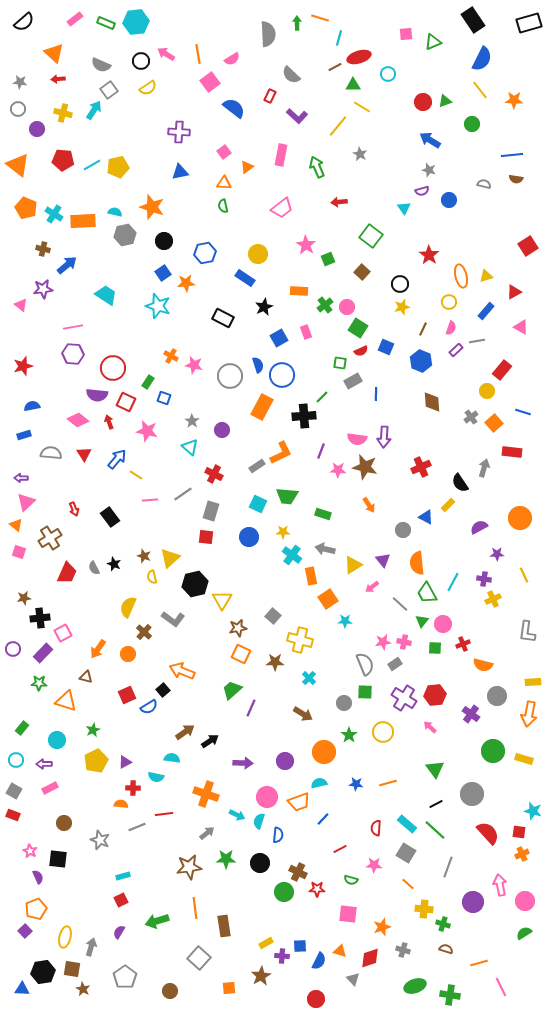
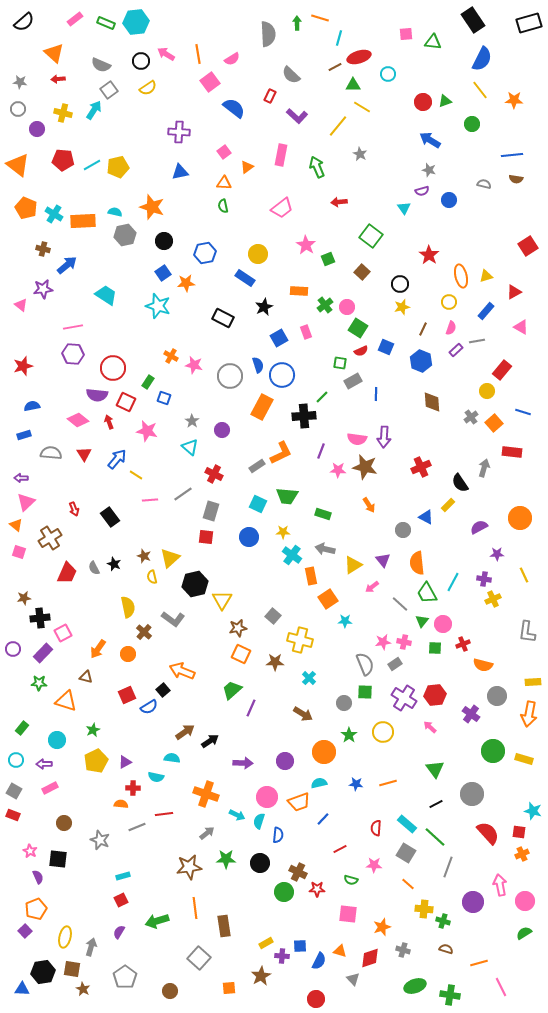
green triangle at (433, 42): rotated 30 degrees clockwise
yellow semicircle at (128, 607): rotated 145 degrees clockwise
green line at (435, 830): moved 7 px down
green cross at (443, 924): moved 3 px up
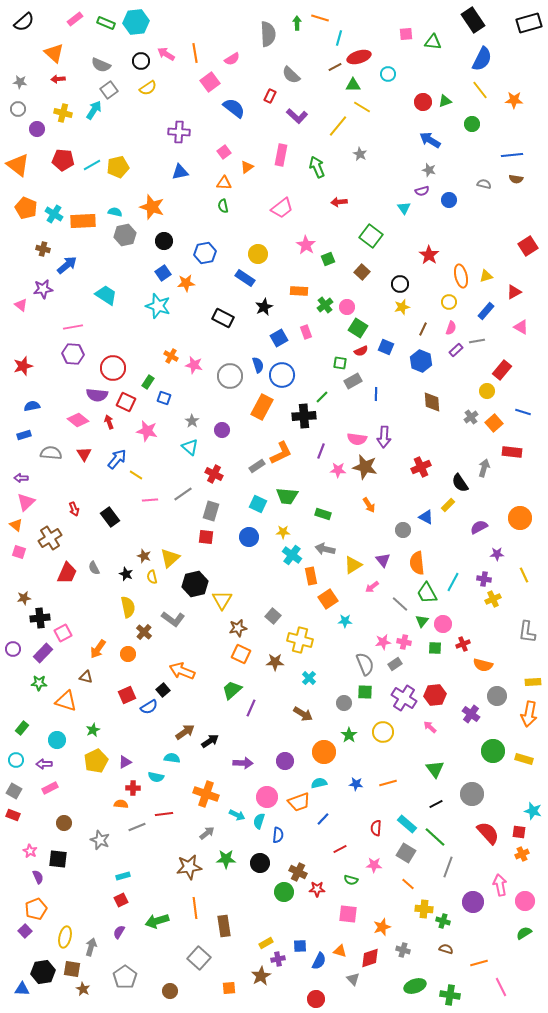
orange line at (198, 54): moved 3 px left, 1 px up
black star at (114, 564): moved 12 px right, 10 px down
purple cross at (282, 956): moved 4 px left, 3 px down; rotated 16 degrees counterclockwise
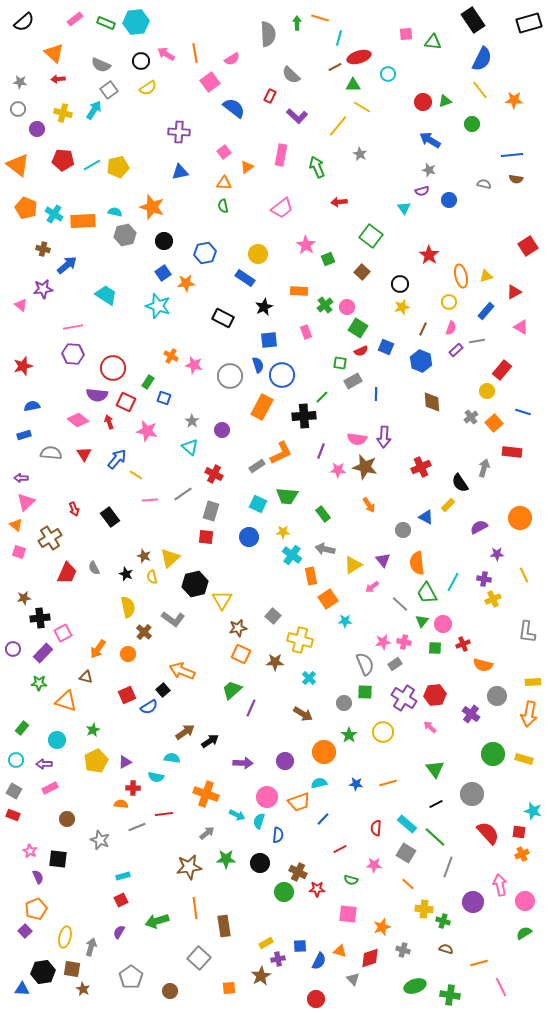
blue square at (279, 338): moved 10 px left, 2 px down; rotated 24 degrees clockwise
green rectangle at (323, 514): rotated 35 degrees clockwise
green circle at (493, 751): moved 3 px down
brown circle at (64, 823): moved 3 px right, 4 px up
gray pentagon at (125, 977): moved 6 px right
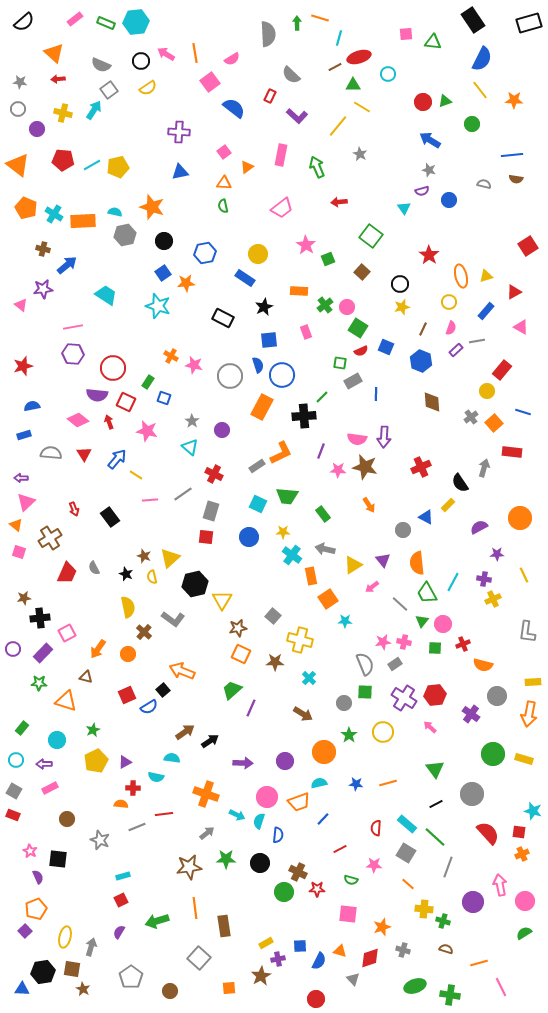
pink square at (63, 633): moved 4 px right
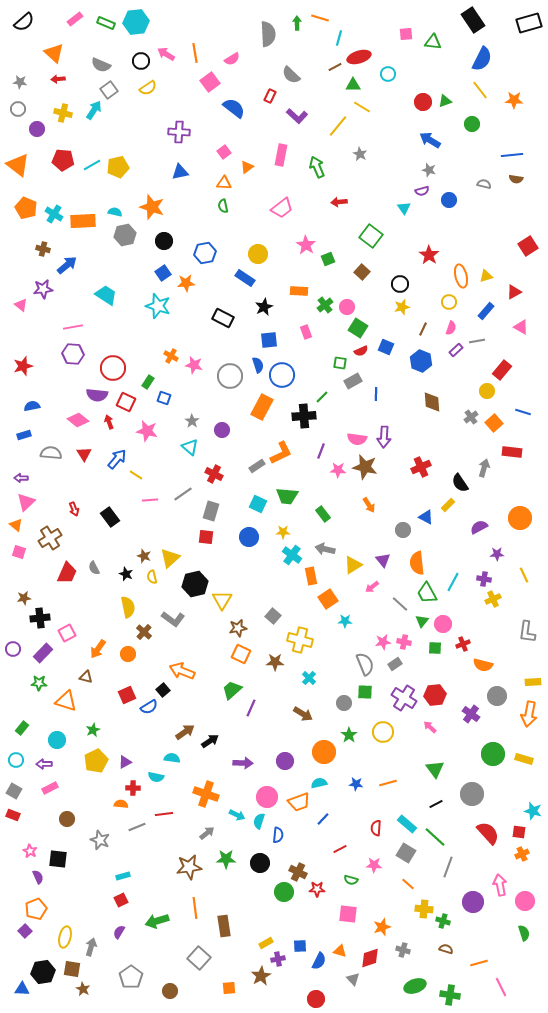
green semicircle at (524, 933): rotated 105 degrees clockwise
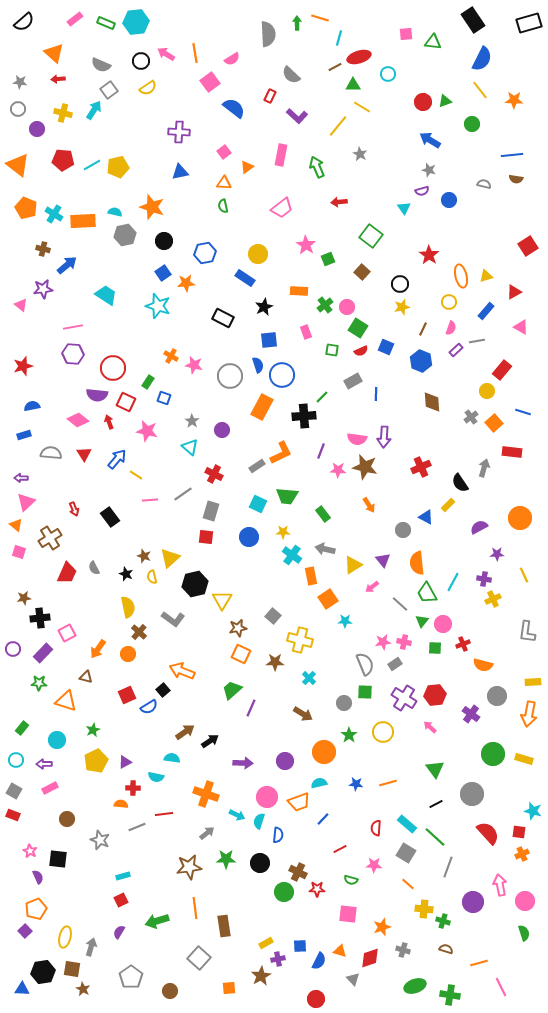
green square at (340, 363): moved 8 px left, 13 px up
brown cross at (144, 632): moved 5 px left
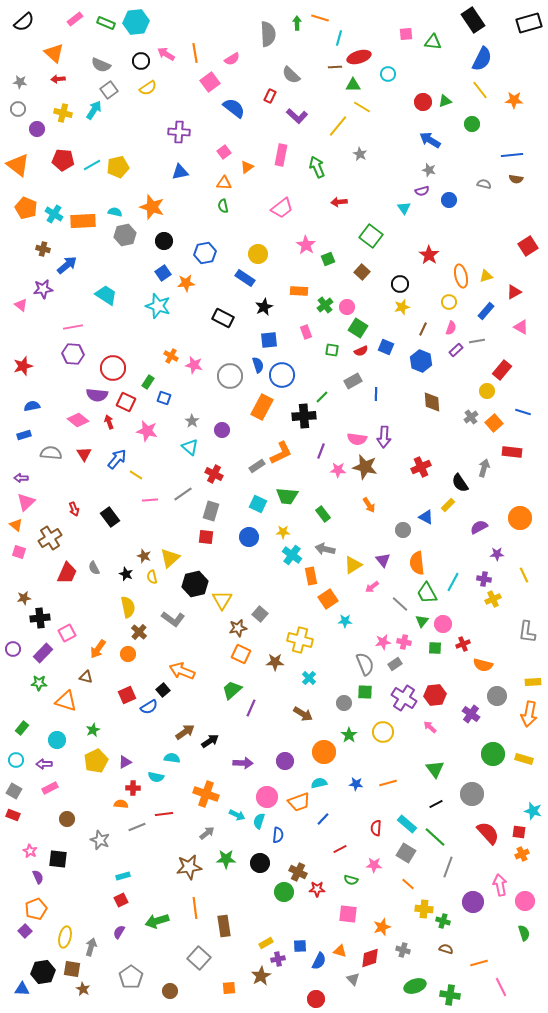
brown line at (335, 67): rotated 24 degrees clockwise
gray square at (273, 616): moved 13 px left, 2 px up
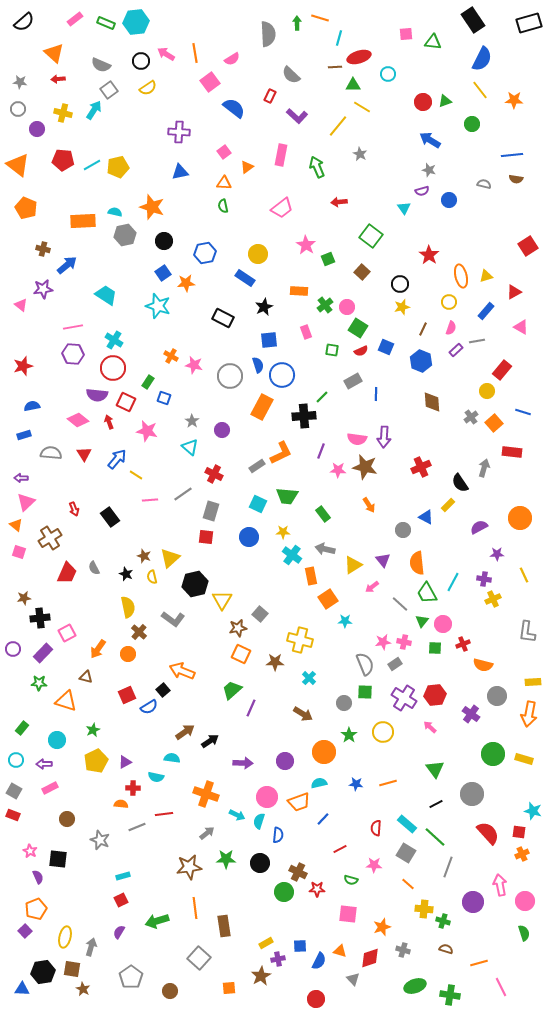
cyan cross at (54, 214): moved 60 px right, 126 px down
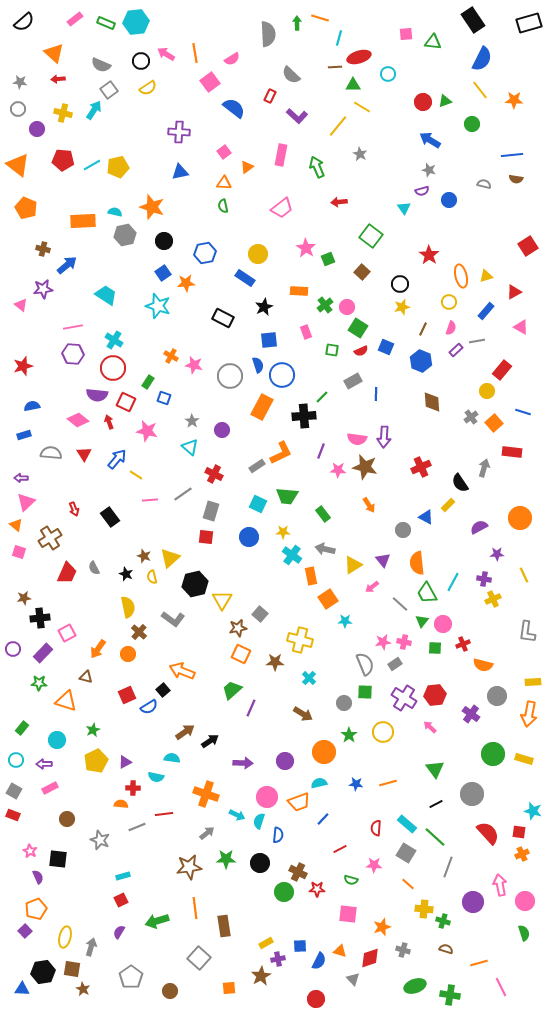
pink star at (306, 245): moved 3 px down
